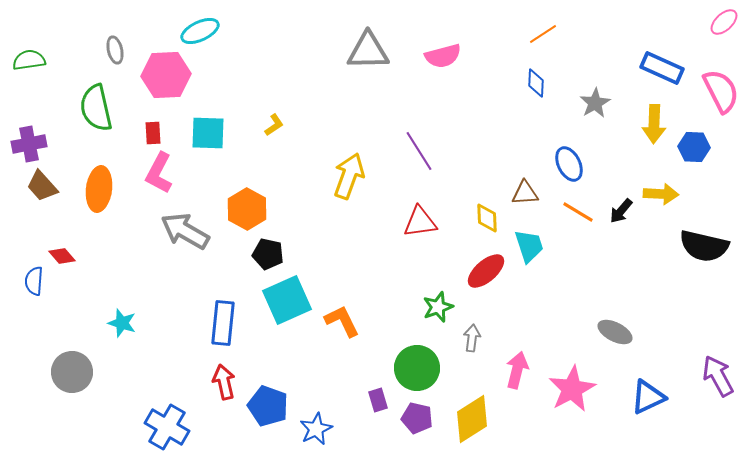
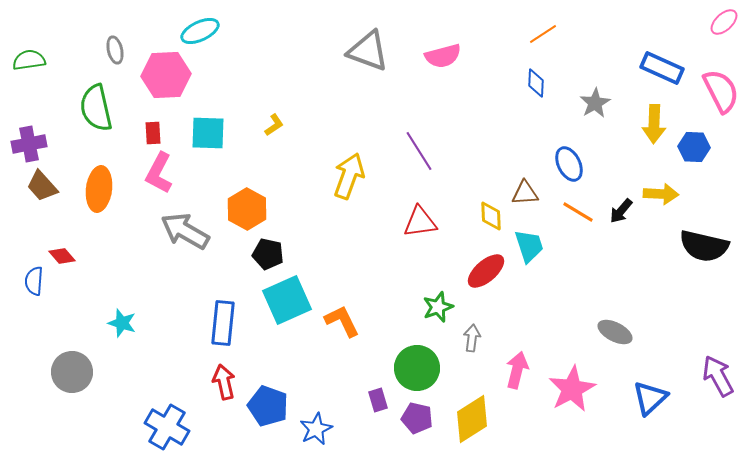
gray triangle at (368, 51): rotated 21 degrees clockwise
yellow diamond at (487, 218): moved 4 px right, 2 px up
blue triangle at (648, 397): moved 2 px right, 1 px down; rotated 18 degrees counterclockwise
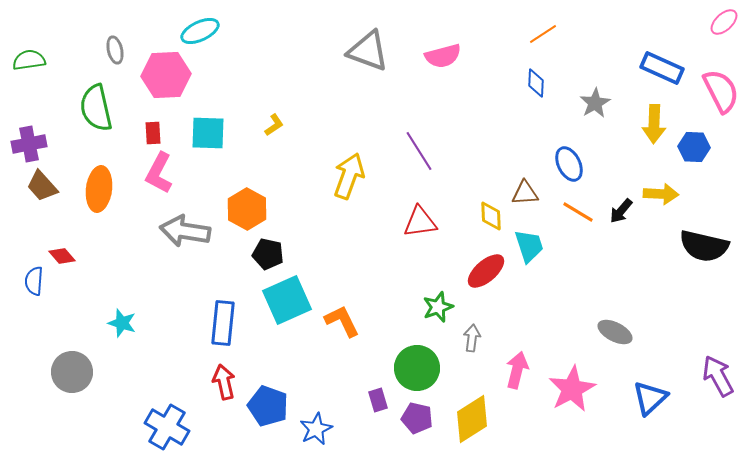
gray arrow at (185, 231): rotated 21 degrees counterclockwise
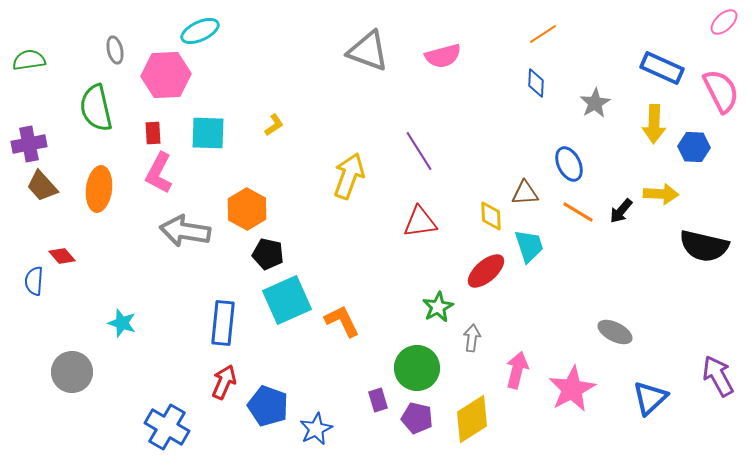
green star at (438, 307): rotated 8 degrees counterclockwise
red arrow at (224, 382): rotated 36 degrees clockwise
